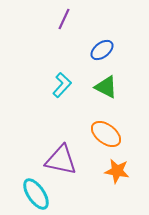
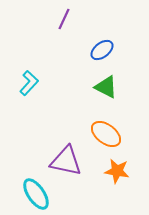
cyan L-shape: moved 33 px left, 2 px up
purple triangle: moved 5 px right, 1 px down
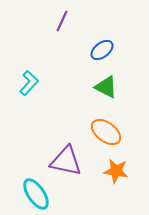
purple line: moved 2 px left, 2 px down
orange ellipse: moved 2 px up
orange star: moved 1 px left
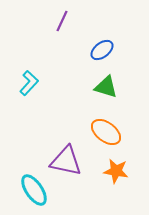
green triangle: rotated 10 degrees counterclockwise
cyan ellipse: moved 2 px left, 4 px up
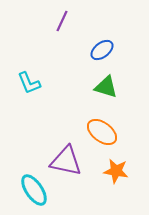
cyan L-shape: rotated 115 degrees clockwise
orange ellipse: moved 4 px left
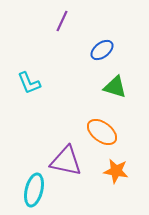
green triangle: moved 9 px right
cyan ellipse: rotated 48 degrees clockwise
